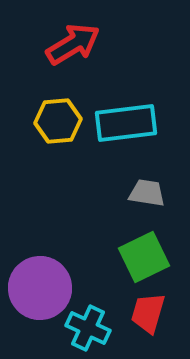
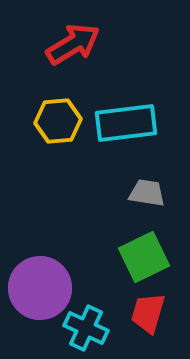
cyan cross: moved 2 px left
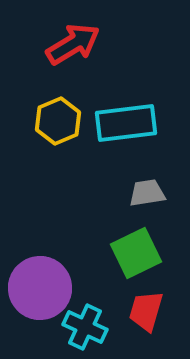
yellow hexagon: rotated 18 degrees counterclockwise
gray trapezoid: rotated 18 degrees counterclockwise
green square: moved 8 px left, 4 px up
red trapezoid: moved 2 px left, 2 px up
cyan cross: moved 1 px left, 1 px up
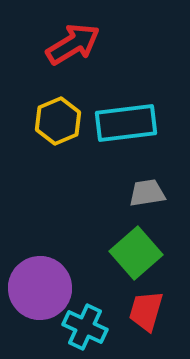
green square: rotated 15 degrees counterclockwise
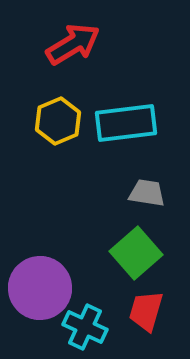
gray trapezoid: rotated 18 degrees clockwise
